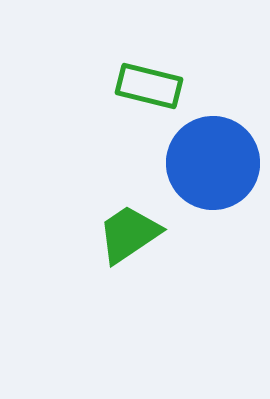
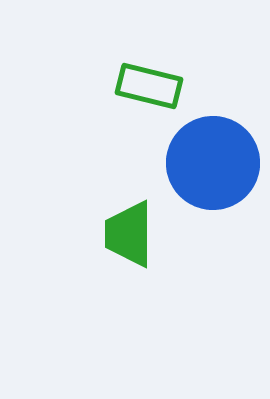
green trapezoid: rotated 56 degrees counterclockwise
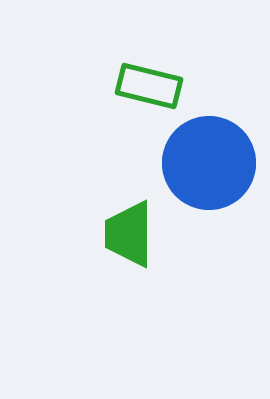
blue circle: moved 4 px left
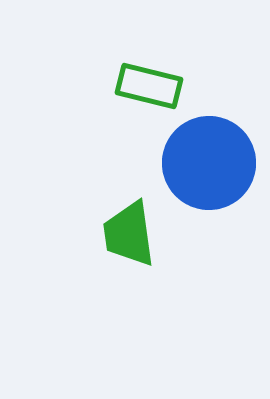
green trapezoid: rotated 8 degrees counterclockwise
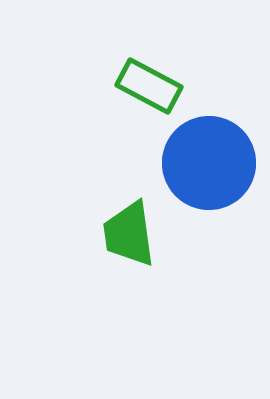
green rectangle: rotated 14 degrees clockwise
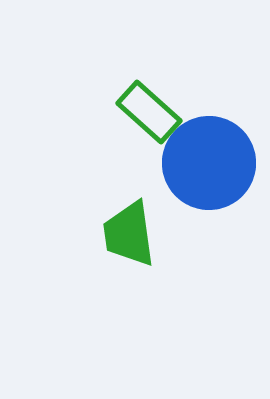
green rectangle: moved 26 px down; rotated 14 degrees clockwise
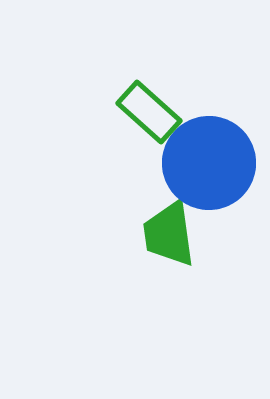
green trapezoid: moved 40 px right
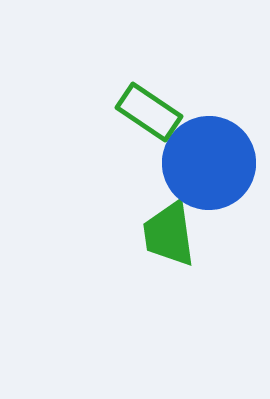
green rectangle: rotated 8 degrees counterclockwise
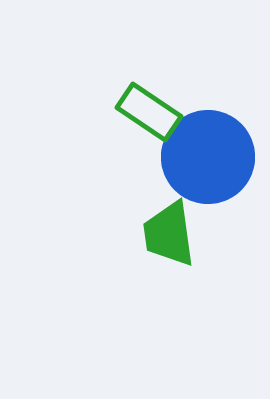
blue circle: moved 1 px left, 6 px up
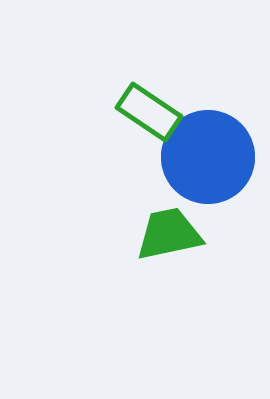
green trapezoid: rotated 86 degrees clockwise
